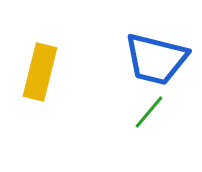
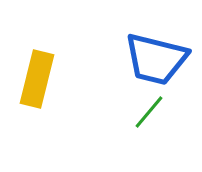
yellow rectangle: moved 3 px left, 7 px down
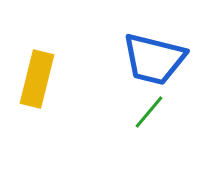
blue trapezoid: moved 2 px left
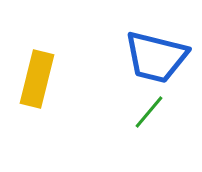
blue trapezoid: moved 2 px right, 2 px up
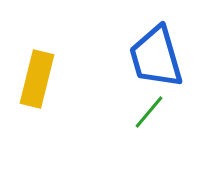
blue trapezoid: rotated 60 degrees clockwise
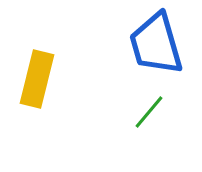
blue trapezoid: moved 13 px up
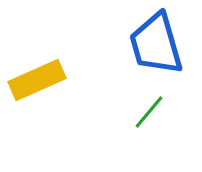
yellow rectangle: moved 1 px down; rotated 52 degrees clockwise
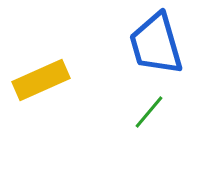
yellow rectangle: moved 4 px right
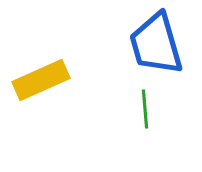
green line: moved 4 px left, 3 px up; rotated 45 degrees counterclockwise
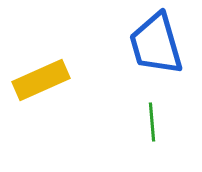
green line: moved 7 px right, 13 px down
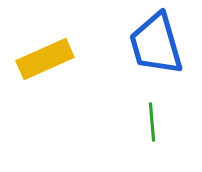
yellow rectangle: moved 4 px right, 21 px up
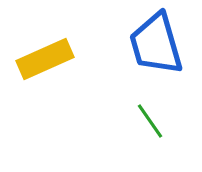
green line: moved 2 px left, 1 px up; rotated 30 degrees counterclockwise
